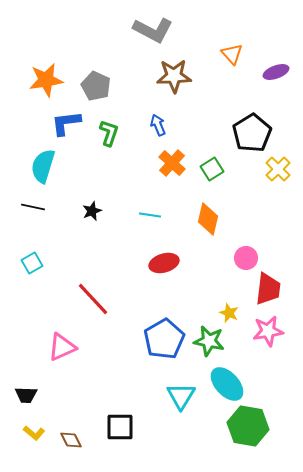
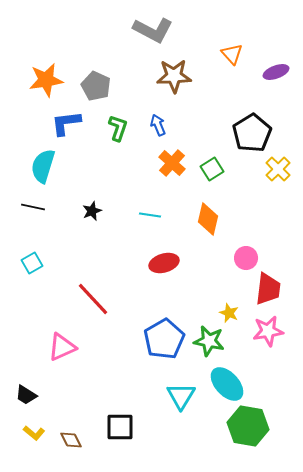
green L-shape: moved 9 px right, 5 px up
black trapezoid: rotated 30 degrees clockwise
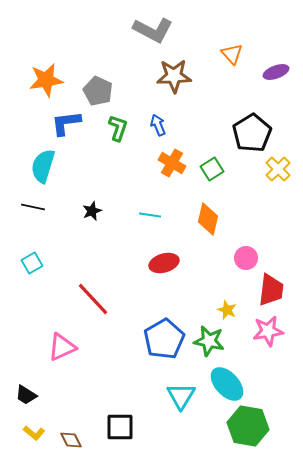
gray pentagon: moved 2 px right, 5 px down
orange cross: rotated 12 degrees counterclockwise
red trapezoid: moved 3 px right, 1 px down
yellow star: moved 2 px left, 3 px up
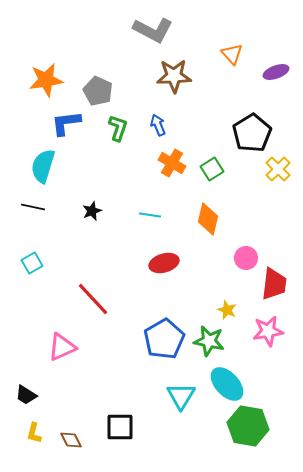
red trapezoid: moved 3 px right, 6 px up
yellow L-shape: rotated 65 degrees clockwise
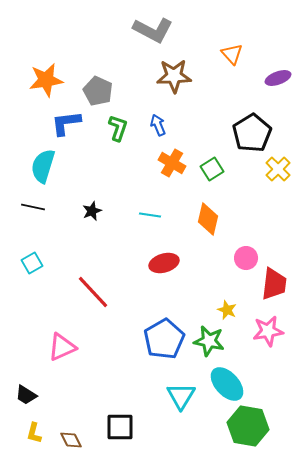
purple ellipse: moved 2 px right, 6 px down
red line: moved 7 px up
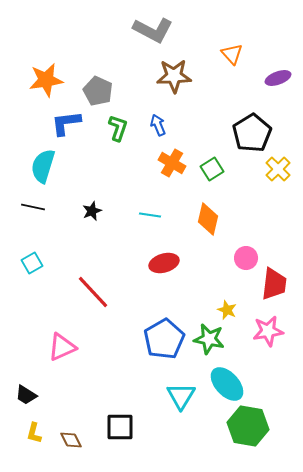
green star: moved 2 px up
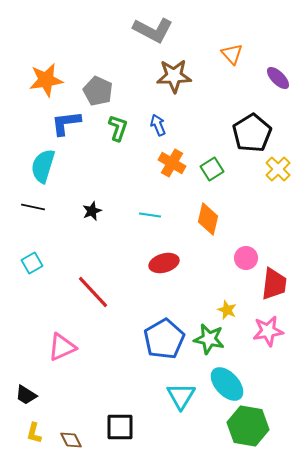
purple ellipse: rotated 65 degrees clockwise
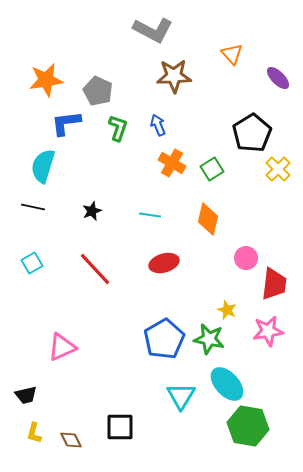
red line: moved 2 px right, 23 px up
black trapezoid: rotated 45 degrees counterclockwise
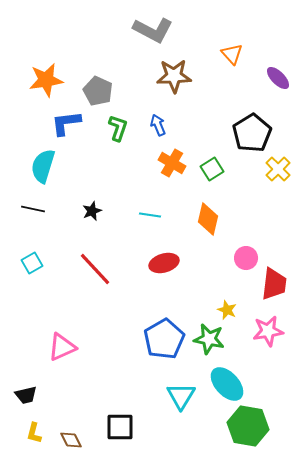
black line: moved 2 px down
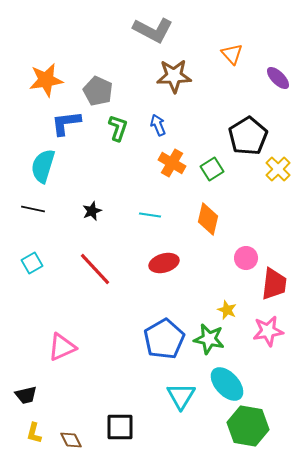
black pentagon: moved 4 px left, 3 px down
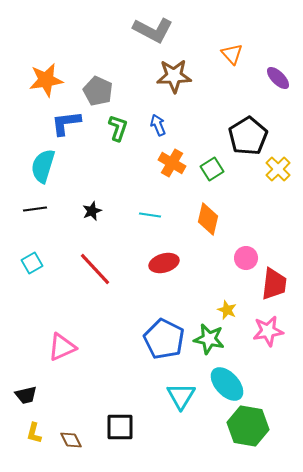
black line: moved 2 px right; rotated 20 degrees counterclockwise
blue pentagon: rotated 15 degrees counterclockwise
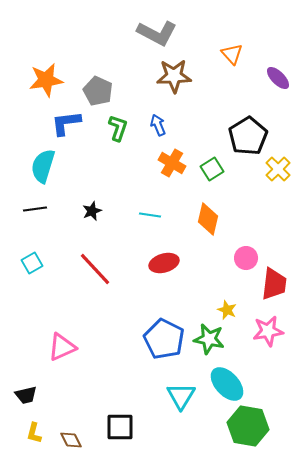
gray L-shape: moved 4 px right, 3 px down
